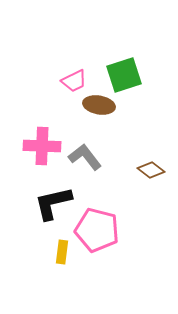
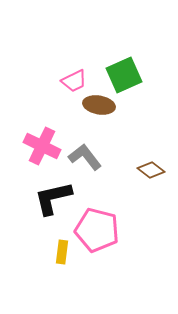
green square: rotated 6 degrees counterclockwise
pink cross: rotated 24 degrees clockwise
black L-shape: moved 5 px up
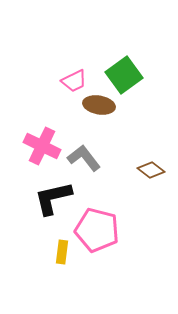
green square: rotated 12 degrees counterclockwise
gray L-shape: moved 1 px left, 1 px down
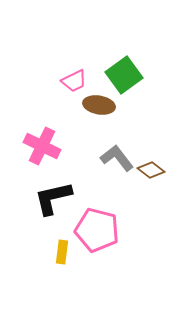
gray L-shape: moved 33 px right
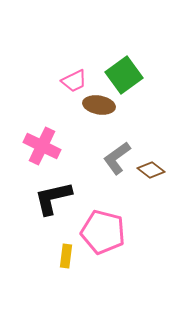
gray L-shape: rotated 88 degrees counterclockwise
pink pentagon: moved 6 px right, 2 px down
yellow rectangle: moved 4 px right, 4 px down
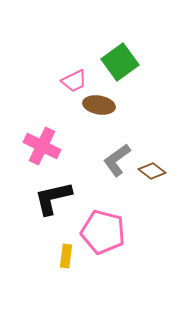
green square: moved 4 px left, 13 px up
gray L-shape: moved 2 px down
brown diamond: moved 1 px right, 1 px down
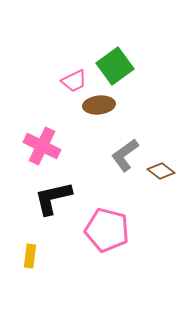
green square: moved 5 px left, 4 px down
brown ellipse: rotated 16 degrees counterclockwise
gray L-shape: moved 8 px right, 5 px up
brown diamond: moved 9 px right
pink pentagon: moved 4 px right, 2 px up
yellow rectangle: moved 36 px left
